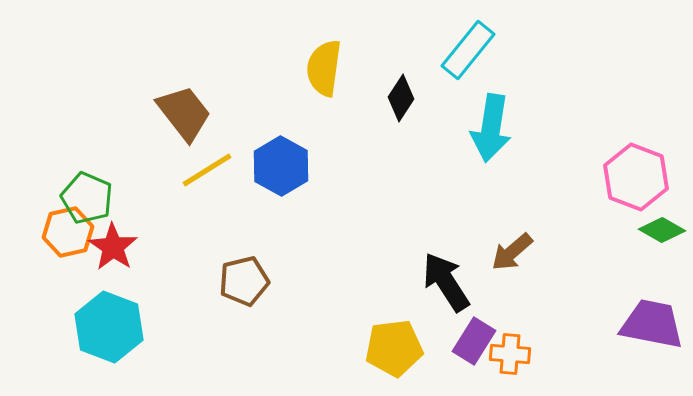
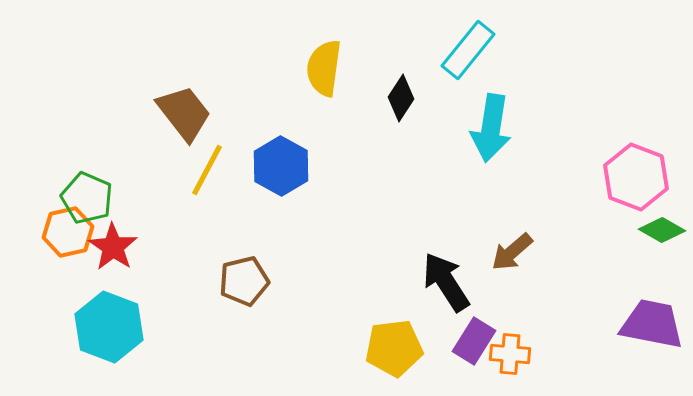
yellow line: rotated 30 degrees counterclockwise
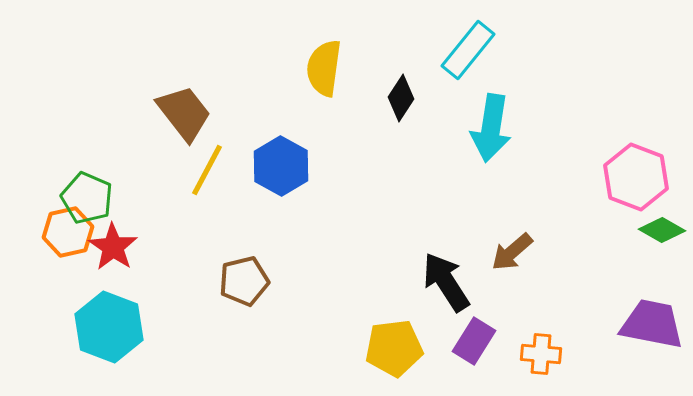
orange cross: moved 31 px right
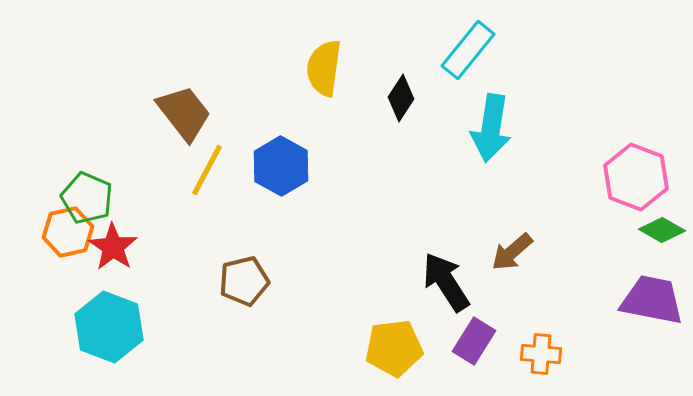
purple trapezoid: moved 24 px up
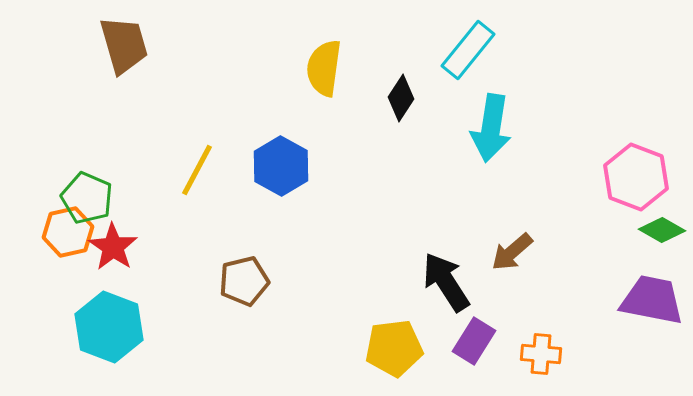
brown trapezoid: moved 60 px left, 68 px up; rotated 22 degrees clockwise
yellow line: moved 10 px left
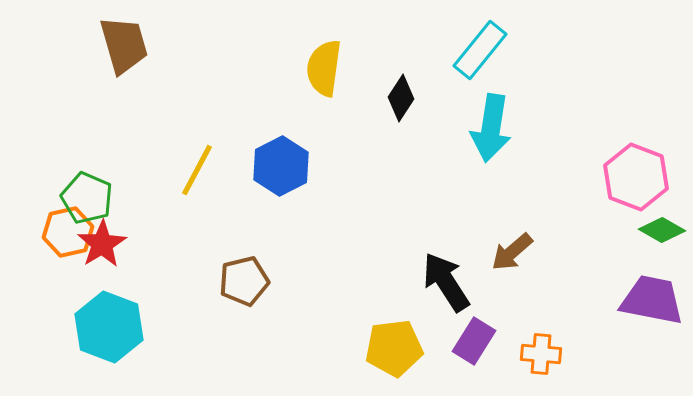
cyan rectangle: moved 12 px right
blue hexagon: rotated 4 degrees clockwise
red star: moved 11 px left, 3 px up; rotated 6 degrees clockwise
